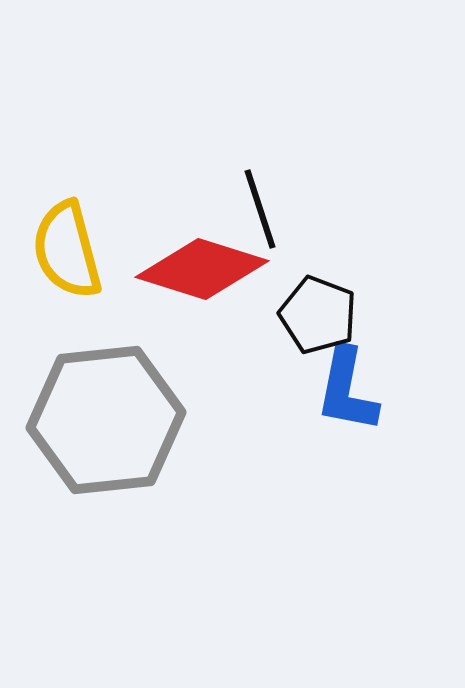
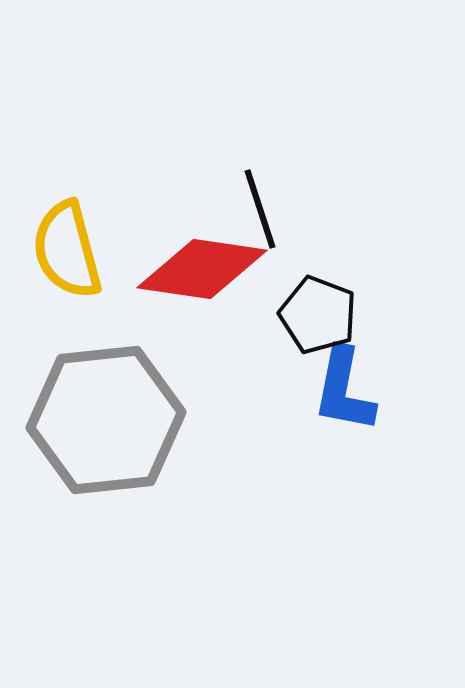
red diamond: rotated 9 degrees counterclockwise
blue L-shape: moved 3 px left
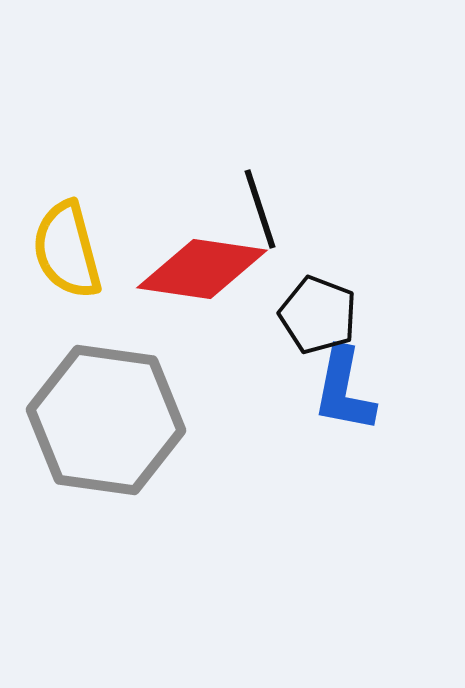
gray hexagon: rotated 14 degrees clockwise
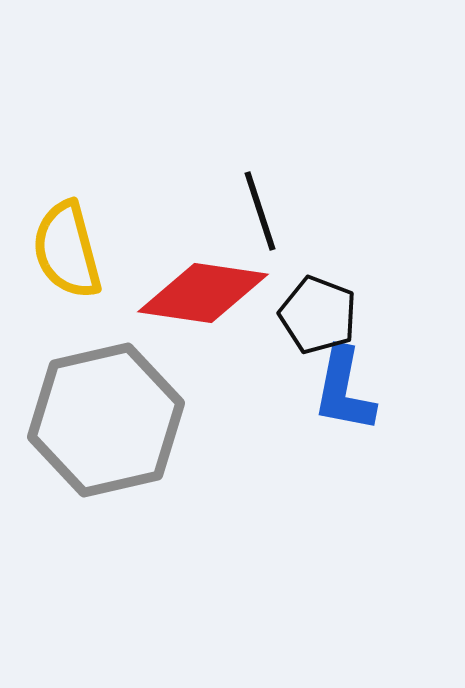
black line: moved 2 px down
red diamond: moved 1 px right, 24 px down
gray hexagon: rotated 21 degrees counterclockwise
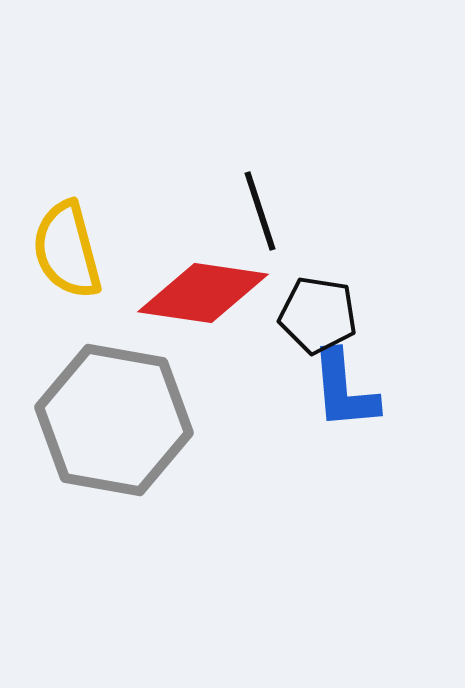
black pentagon: rotated 12 degrees counterclockwise
blue L-shape: rotated 16 degrees counterclockwise
gray hexagon: moved 8 px right; rotated 23 degrees clockwise
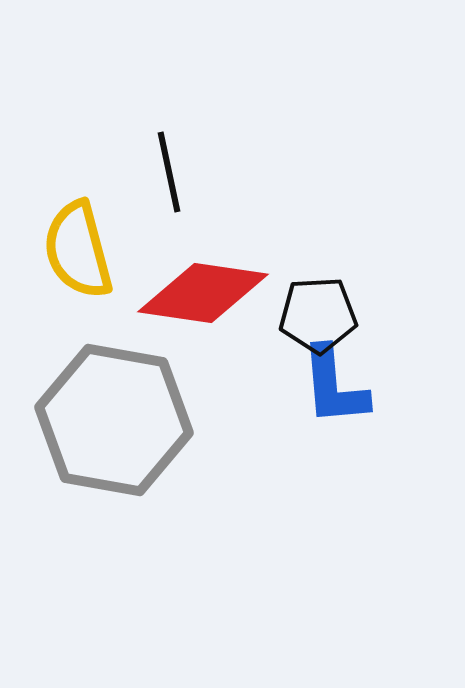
black line: moved 91 px left, 39 px up; rotated 6 degrees clockwise
yellow semicircle: moved 11 px right
black pentagon: rotated 12 degrees counterclockwise
blue L-shape: moved 10 px left, 4 px up
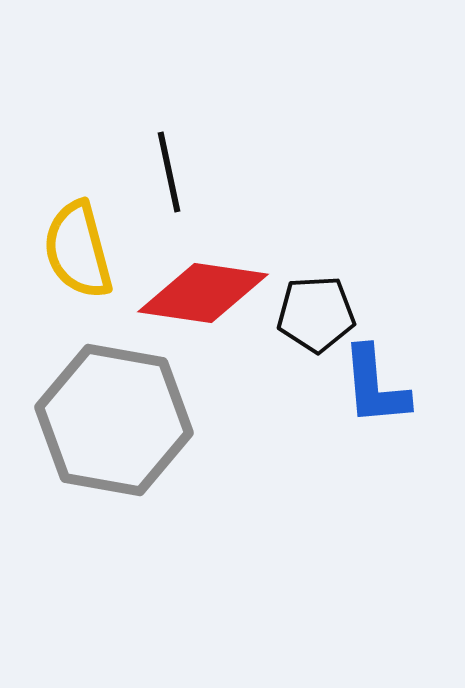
black pentagon: moved 2 px left, 1 px up
blue L-shape: moved 41 px right
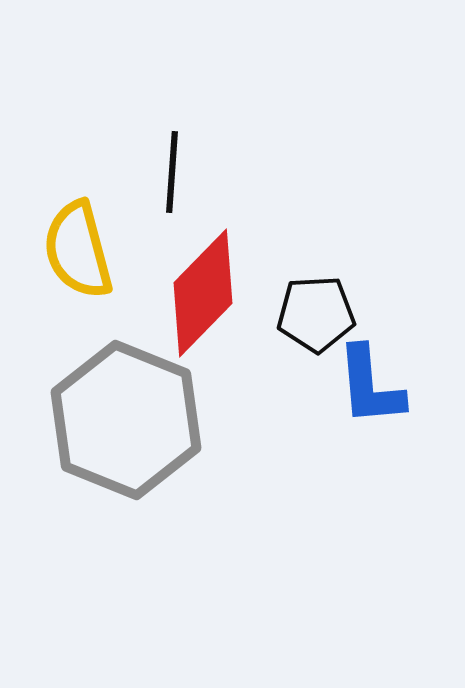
black line: moved 3 px right; rotated 16 degrees clockwise
red diamond: rotated 54 degrees counterclockwise
blue L-shape: moved 5 px left
gray hexagon: moved 12 px right; rotated 12 degrees clockwise
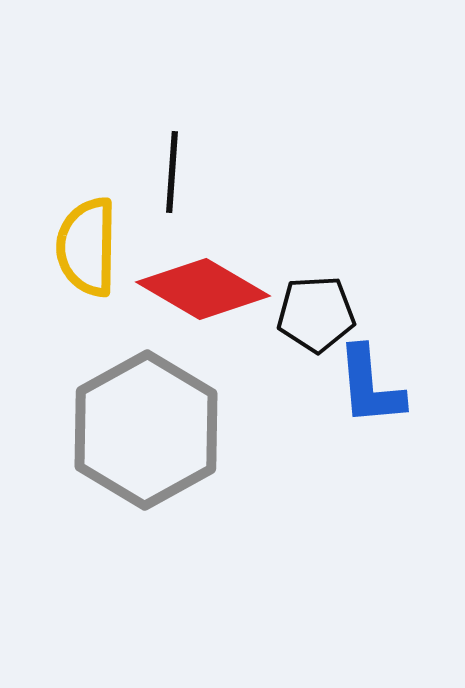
yellow semicircle: moved 9 px right, 3 px up; rotated 16 degrees clockwise
red diamond: moved 4 px up; rotated 76 degrees clockwise
gray hexagon: moved 20 px right, 10 px down; rotated 9 degrees clockwise
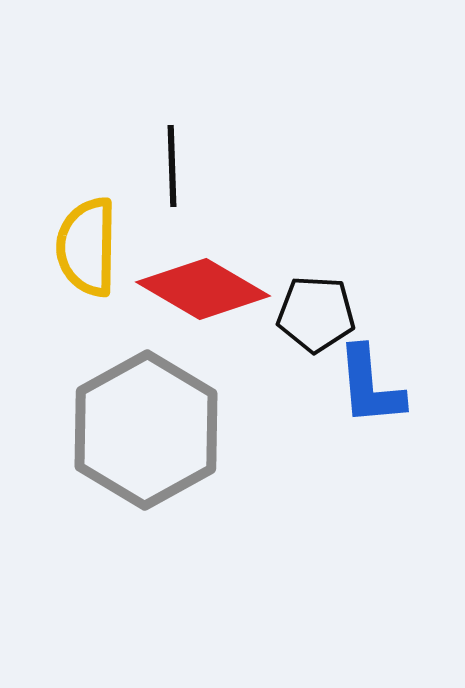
black line: moved 6 px up; rotated 6 degrees counterclockwise
black pentagon: rotated 6 degrees clockwise
